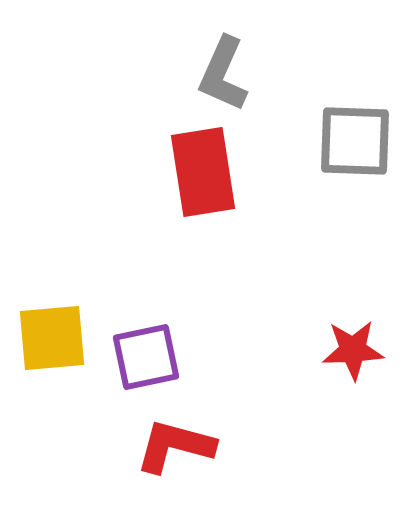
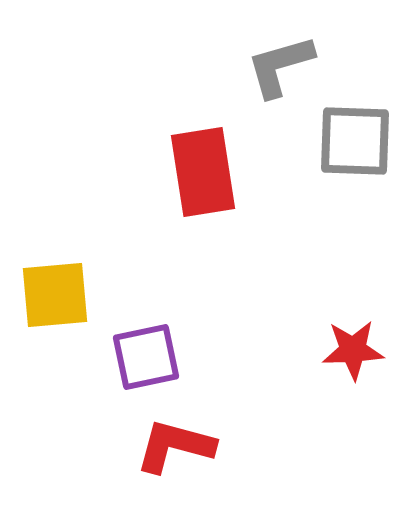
gray L-shape: moved 57 px right, 8 px up; rotated 50 degrees clockwise
yellow square: moved 3 px right, 43 px up
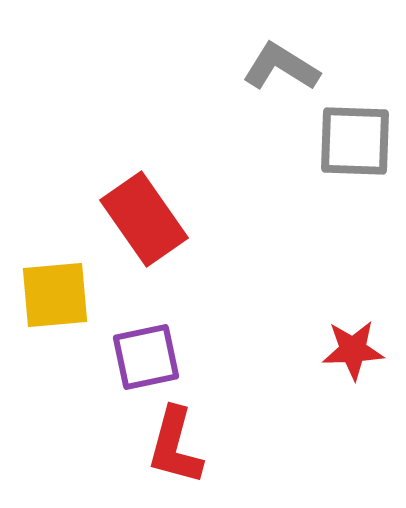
gray L-shape: moved 1 px right, 1 px down; rotated 48 degrees clockwise
red rectangle: moved 59 px left, 47 px down; rotated 26 degrees counterclockwise
red L-shape: rotated 90 degrees counterclockwise
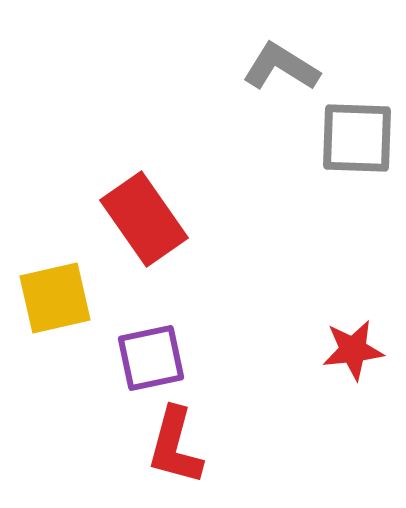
gray square: moved 2 px right, 3 px up
yellow square: moved 3 px down; rotated 8 degrees counterclockwise
red star: rotated 4 degrees counterclockwise
purple square: moved 5 px right, 1 px down
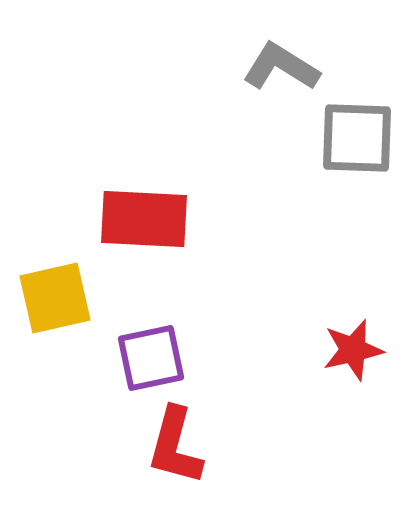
red rectangle: rotated 52 degrees counterclockwise
red star: rotated 6 degrees counterclockwise
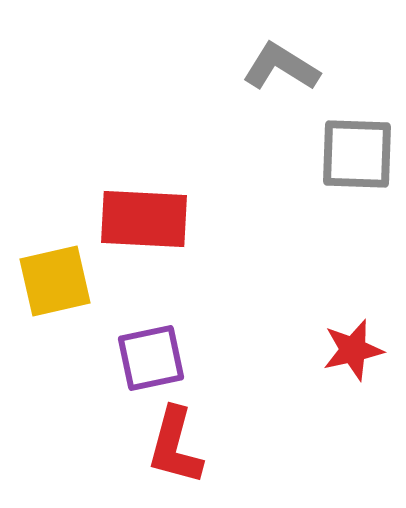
gray square: moved 16 px down
yellow square: moved 17 px up
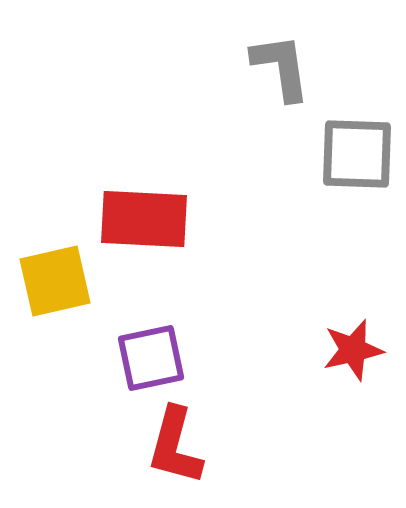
gray L-shape: rotated 50 degrees clockwise
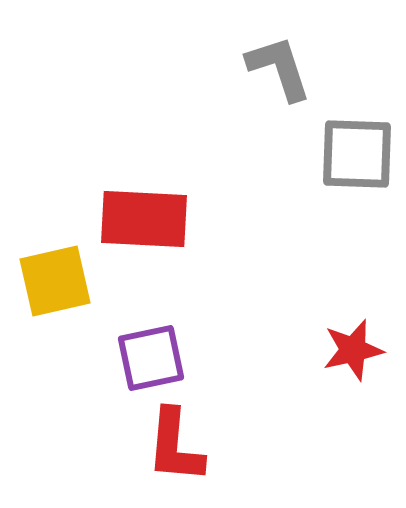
gray L-shape: moved 2 px left, 1 px down; rotated 10 degrees counterclockwise
red L-shape: rotated 10 degrees counterclockwise
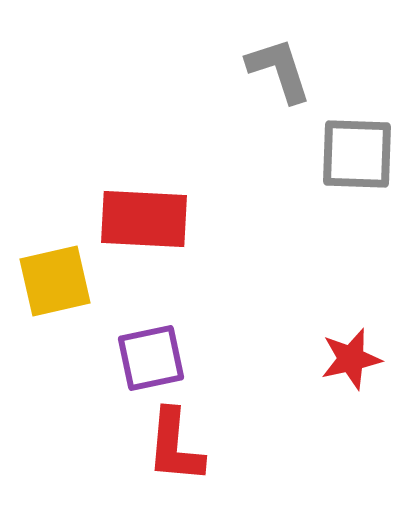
gray L-shape: moved 2 px down
red star: moved 2 px left, 9 px down
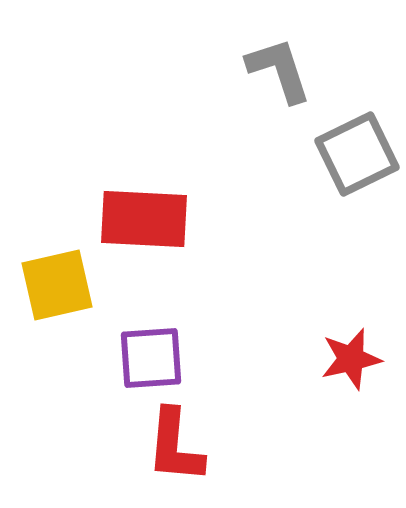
gray square: rotated 28 degrees counterclockwise
yellow square: moved 2 px right, 4 px down
purple square: rotated 8 degrees clockwise
